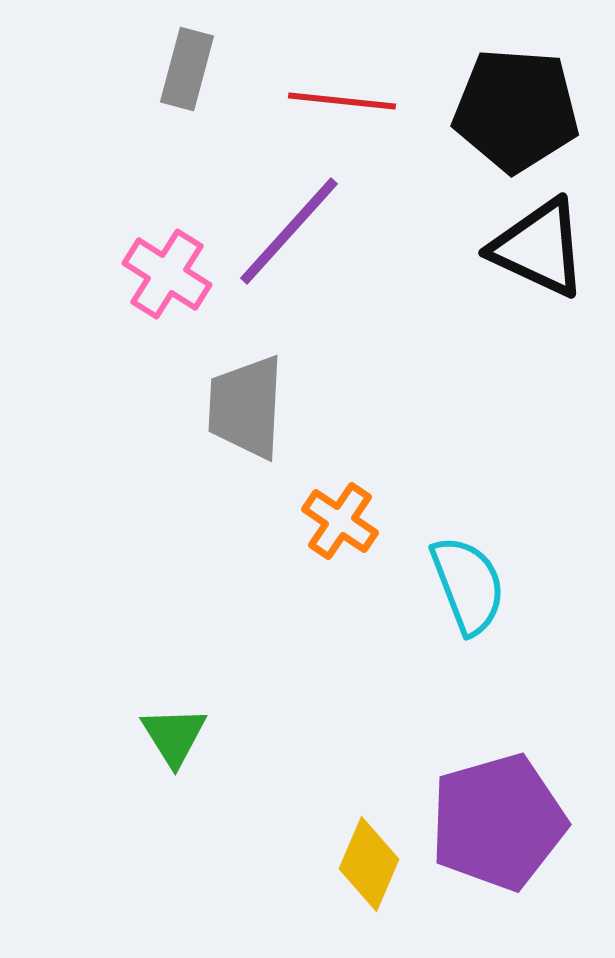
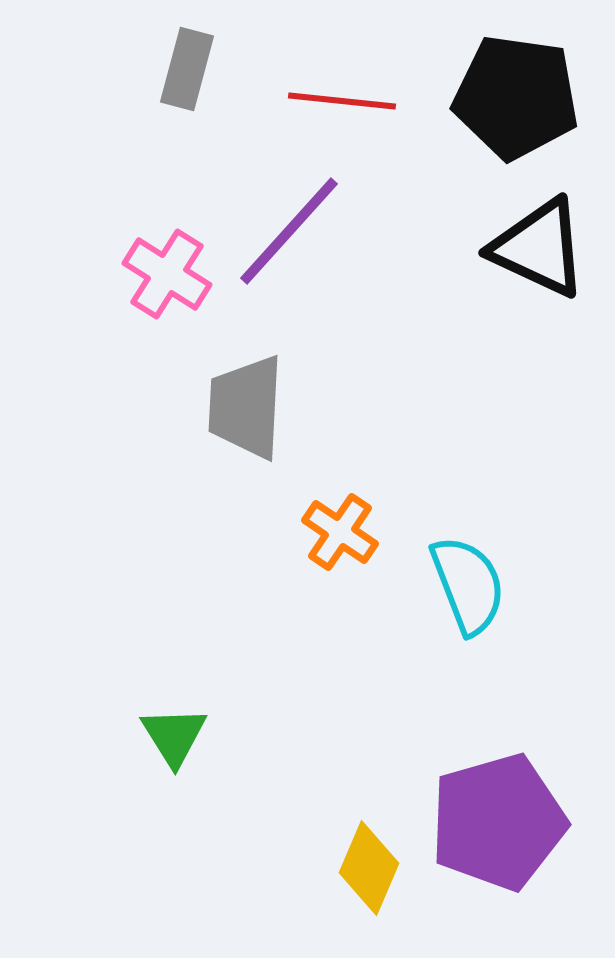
black pentagon: moved 13 px up; rotated 4 degrees clockwise
orange cross: moved 11 px down
yellow diamond: moved 4 px down
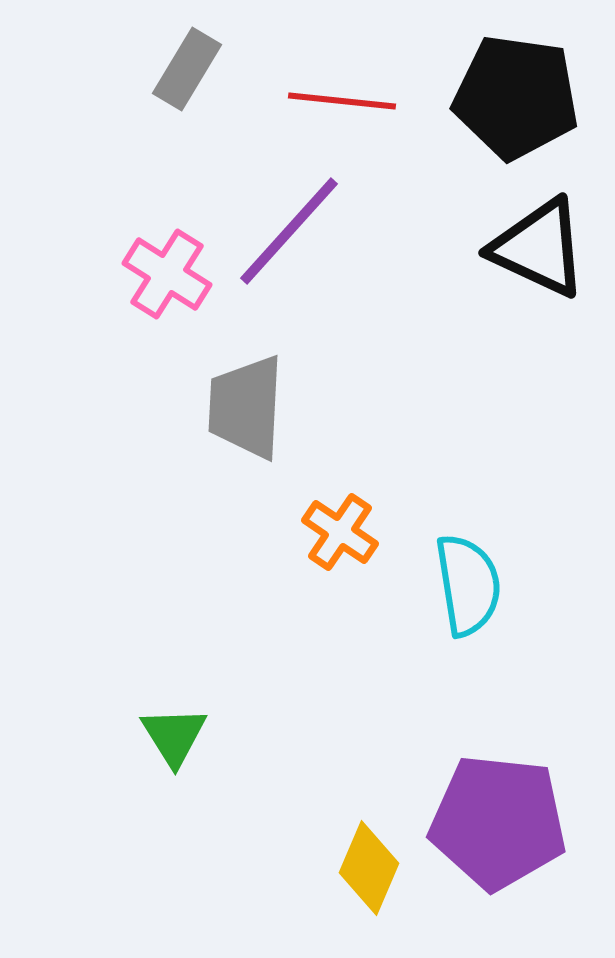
gray rectangle: rotated 16 degrees clockwise
cyan semicircle: rotated 12 degrees clockwise
purple pentagon: rotated 22 degrees clockwise
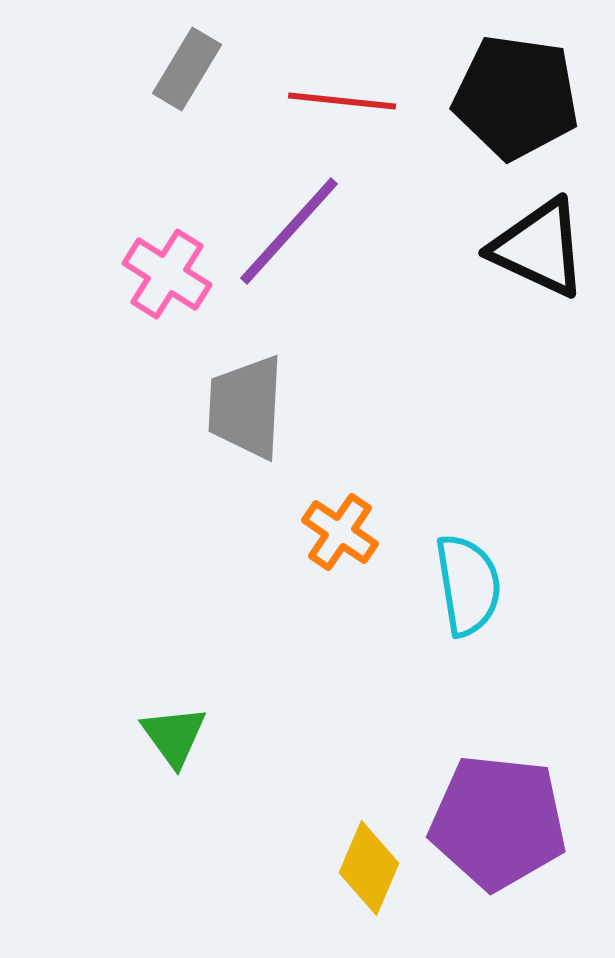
green triangle: rotated 4 degrees counterclockwise
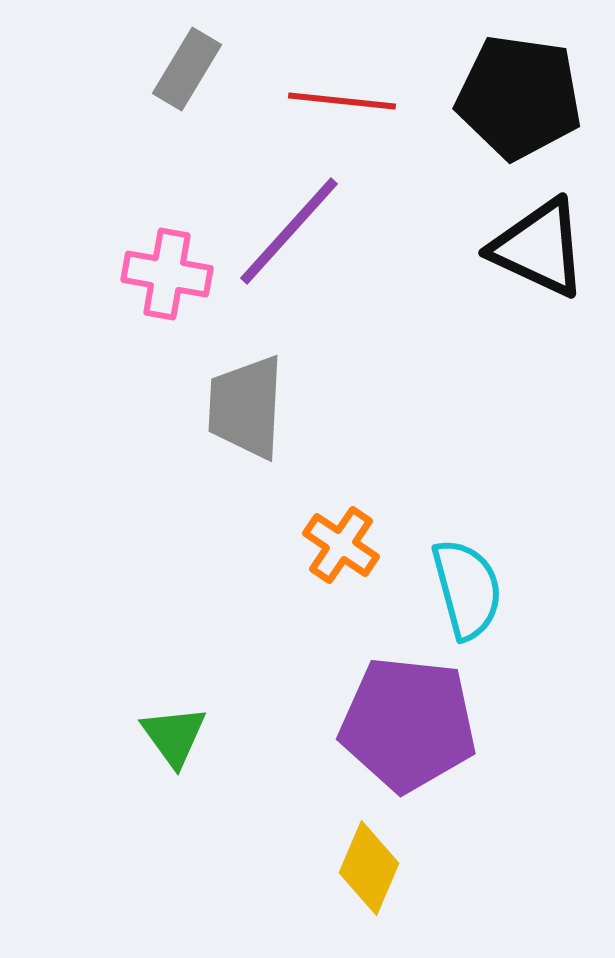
black pentagon: moved 3 px right
pink cross: rotated 22 degrees counterclockwise
orange cross: moved 1 px right, 13 px down
cyan semicircle: moved 1 px left, 4 px down; rotated 6 degrees counterclockwise
purple pentagon: moved 90 px left, 98 px up
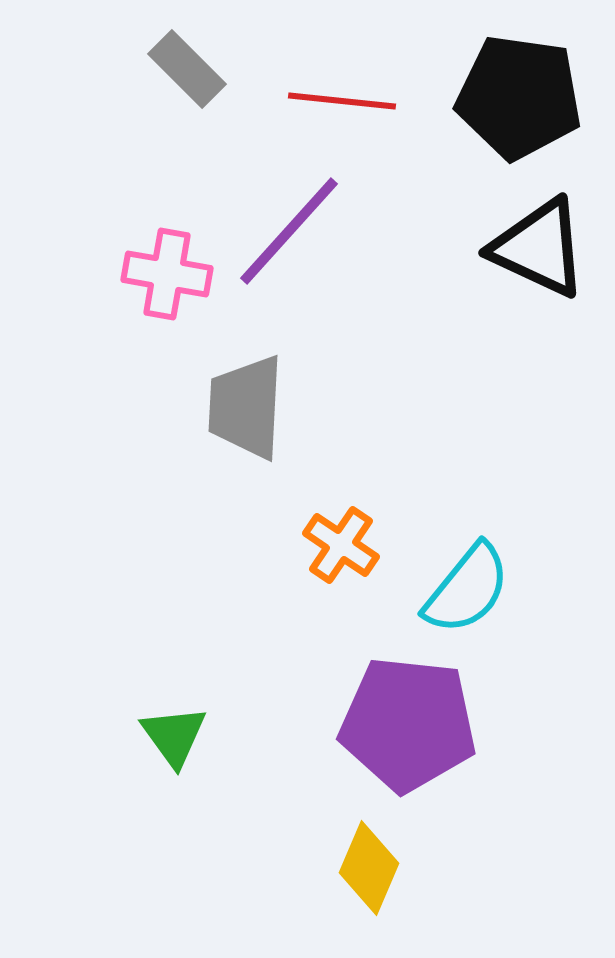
gray rectangle: rotated 76 degrees counterclockwise
cyan semicircle: rotated 54 degrees clockwise
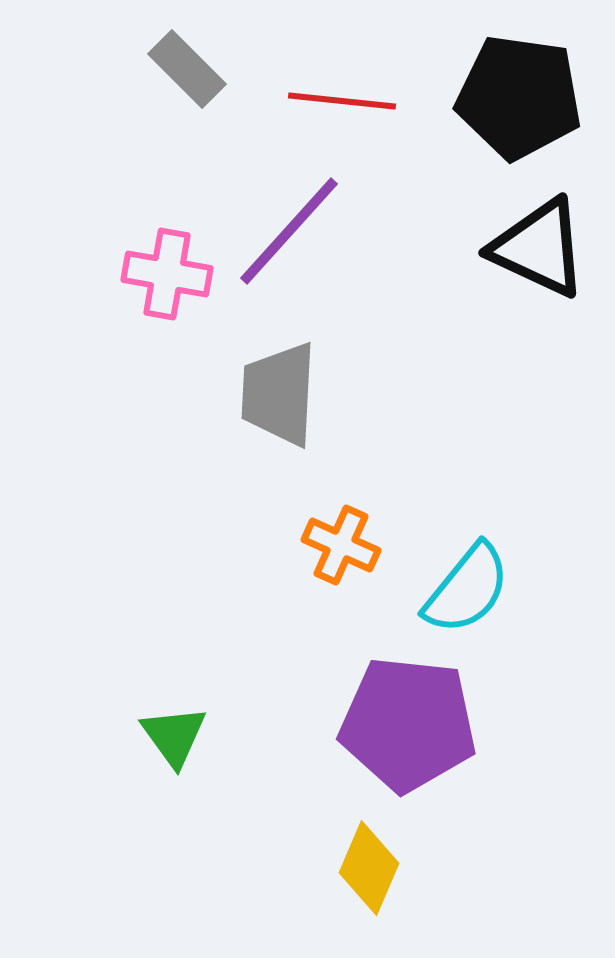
gray trapezoid: moved 33 px right, 13 px up
orange cross: rotated 10 degrees counterclockwise
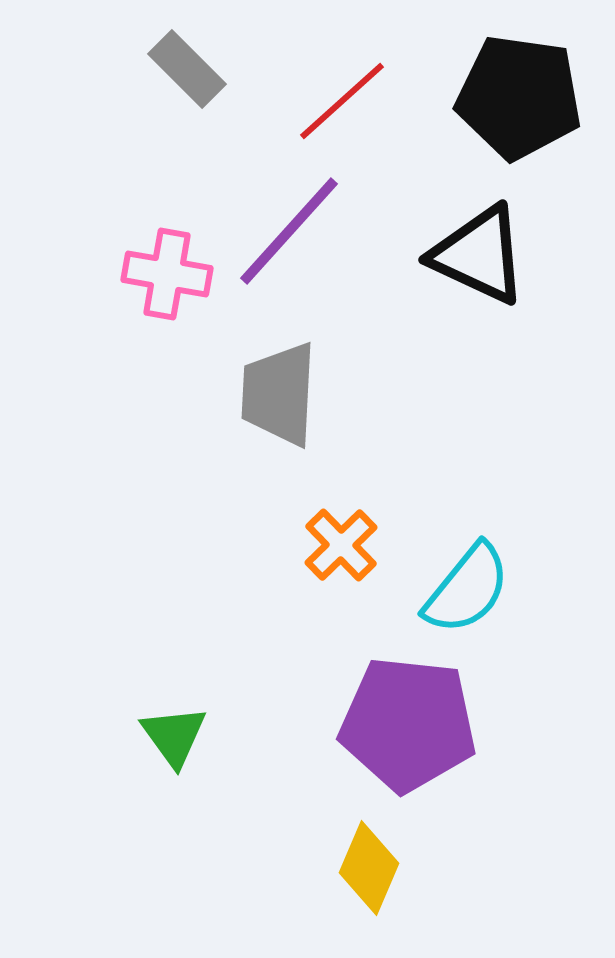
red line: rotated 48 degrees counterclockwise
black triangle: moved 60 px left, 7 px down
orange cross: rotated 22 degrees clockwise
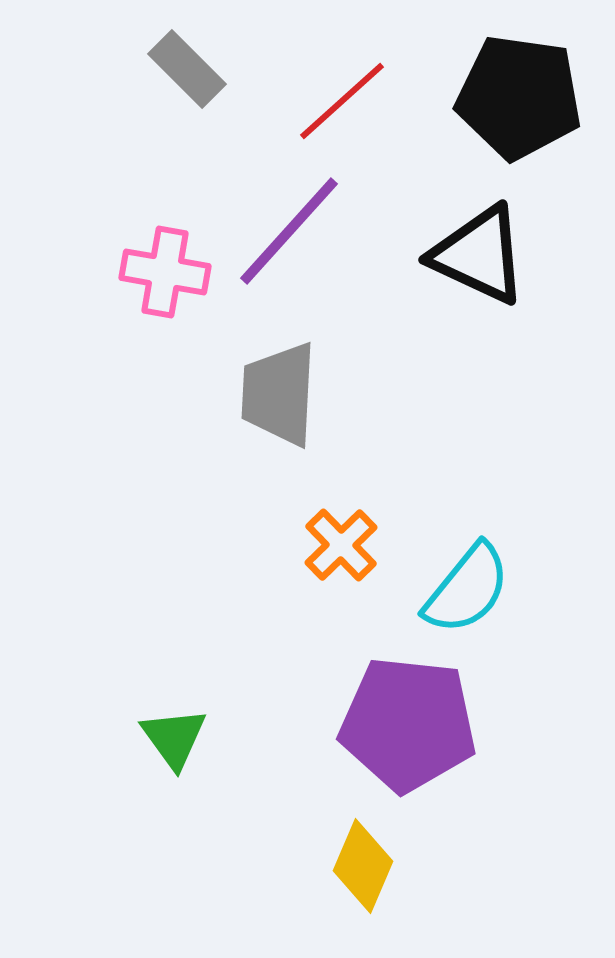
pink cross: moved 2 px left, 2 px up
green triangle: moved 2 px down
yellow diamond: moved 6 px left, 2 px up
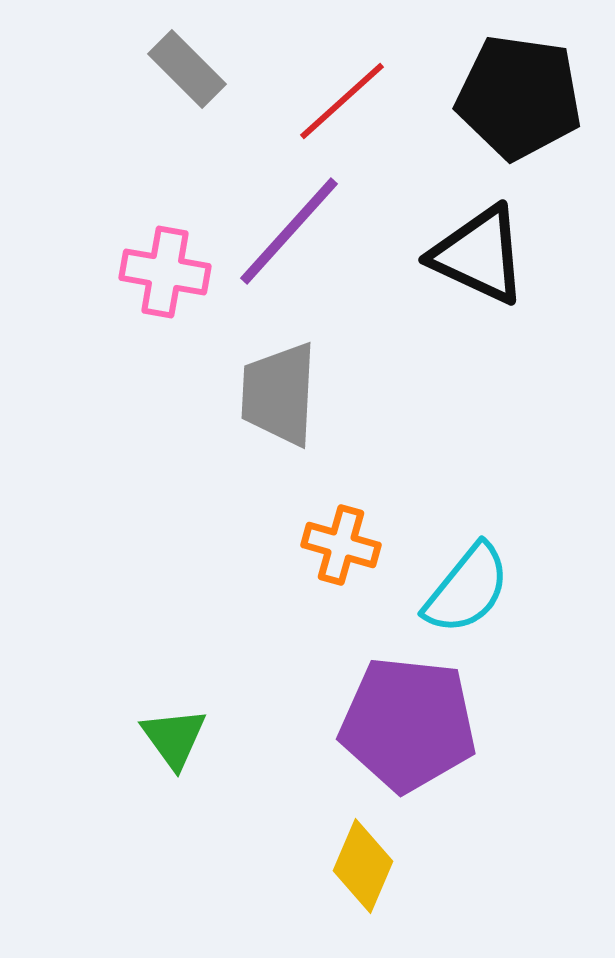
orange cross: rotated 30 degrees counterclockwise
